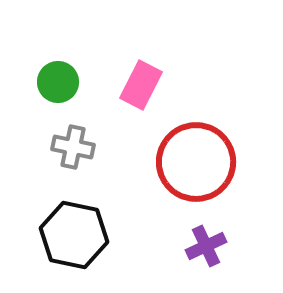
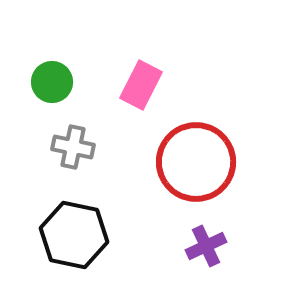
green circle: moved 6 px left
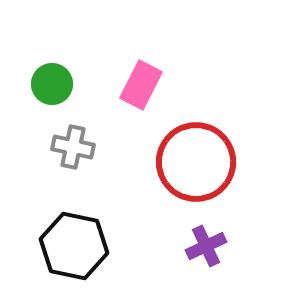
green circle: moved 2 px down
black hexagon: moved 11 px down
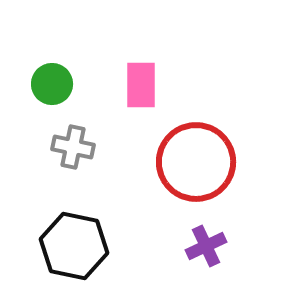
pink rectangle: rotated 27 degrees counterclockwise
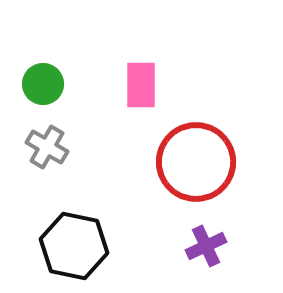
green circle: moved 9 px left
gray cross: moved 26 px left; rotated 18 degrees clockwise
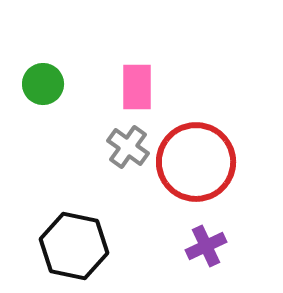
pink rectangle: moved 4 px left, 2 px down
gray cross: moved 81 px right; rotated 6 degrees clockwise
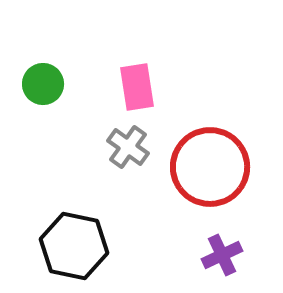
pink rectangle: rotated 9 degrees counterclockwise
red circle: moved 14 px right, 5 px down
purple cross: moved 16 px right, 9 px down
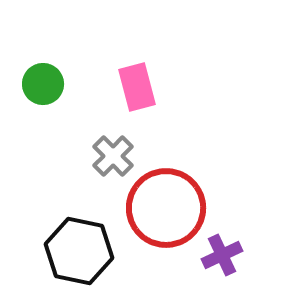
pink rectangle: rotated 6 degrees counterclockwise
gray cross: moved 15 px left, 9 px down; rotated 9 degrees clockwise
red circle: moved 44 px left, 41 px down
black hexagon: moved 5 px right, 5 px down
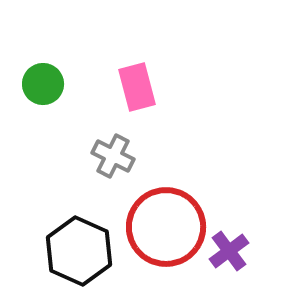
gray cross: rotated 18 degrees counterclockwise
red circle: moved 19 px down
black hexagon: rotated 12 degrees clockwise
purple cross: moved 7 px right, 4 px up; rotated 12 degrees counterclockwise
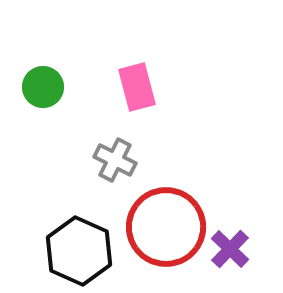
green circle: moved 3 px down
gray cross: moved 2 px right, 4 px down
purple cross: moved 1 px right, 2 px up; rotated 9 degrees counterclockwise
